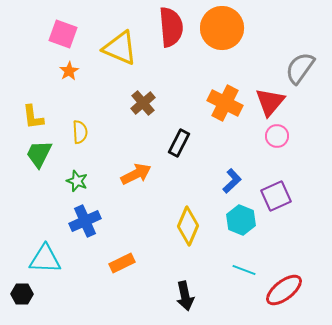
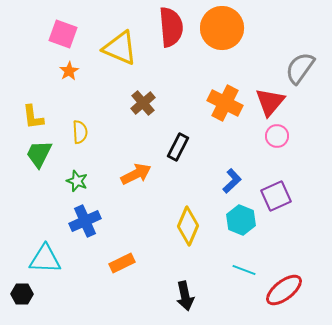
black rectangle: moved 1 px left, 4 px down
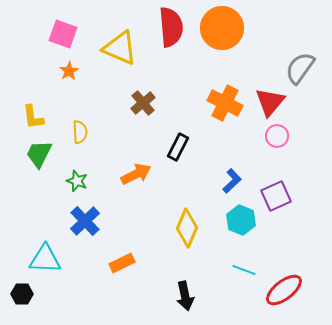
blue cross: rotated 20 degrees counterclockwise
yellow diamond: moved 1 px left, 2 px down
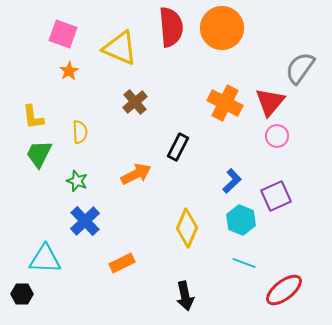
brown cross: moved 8 px left, 1 px up
cyan line: moved 7 px up
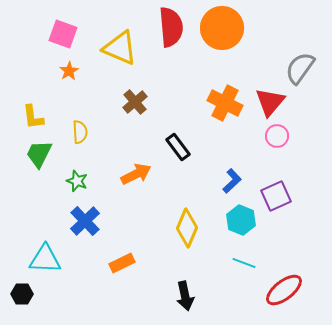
black rectangle: rotated 64 degrees counterclockwise
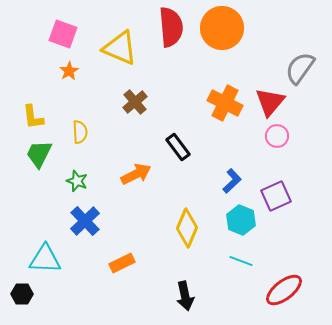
cyan line: moved 3 px left, 2 px up
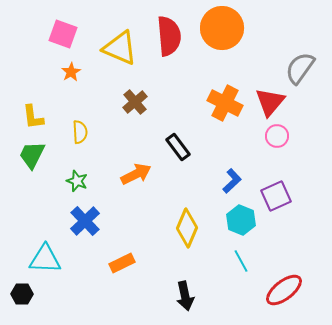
red semicircle: moved 2 px left, 9 px down
orange star: moved 2 px right, 1 px down
green trapezoid: moved 7 px left, 1 px down
cyan line: rotated 40 degrees clockwise
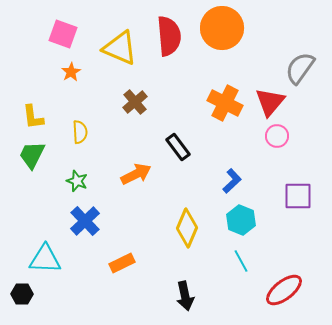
purple square: moved 22 px right; rotated 24 degrees clockwise
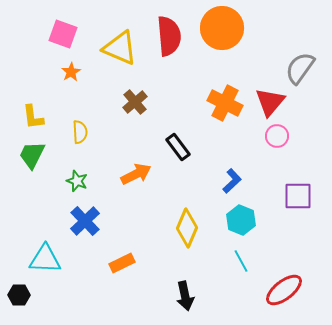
black hexagon: moved 3 px left, 1 px down
